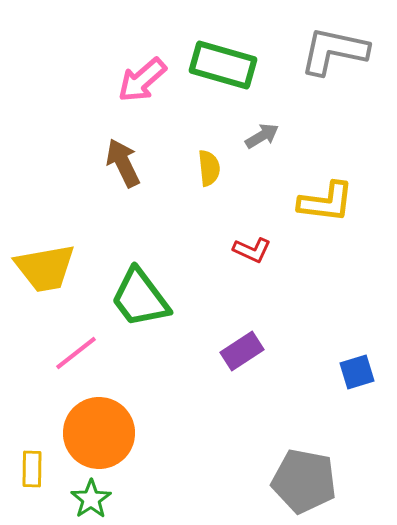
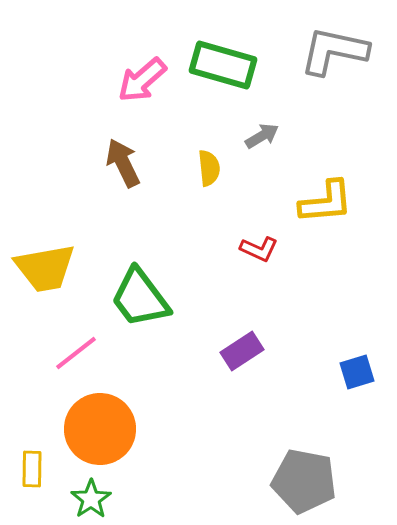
yellow L-shape: rotated 12 degrees counterclockwise
red L-shape: moved 7 px right, 1 px up
orange circle: moved 1 px right, 4 px up
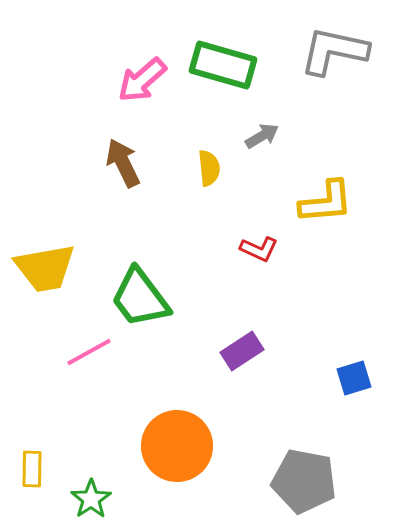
pink line: moved 13 px right, 1 px up; rotated 9 degrees clockwise
blue square: moved 3 px left, 6 px down
orange circle: moved 77 px right, 17 px down
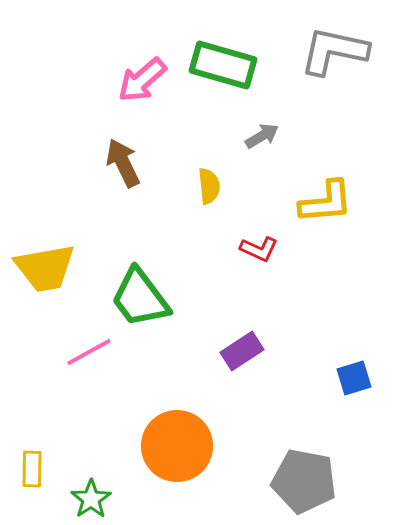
yellow semicircle: moved 18 px down
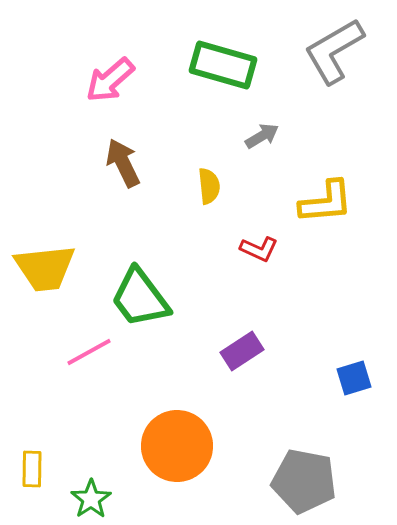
gray L-shape: rotated 42 degrees counterclockwise
pink arrow: moved 32 px left
yellow trapezoid: rotated 4 degrees clockwise
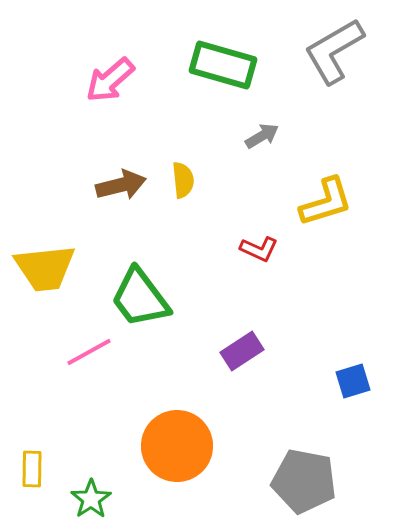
brown arrow: moved 2 px left, 22 px down; rotated 102 degrees clockwise
yellow semicircle: moved 26 px left, 6 px up
yellow L-shape: rotated 12 degrees counterclockwise
blue square: moved 1 px left, 3 px down
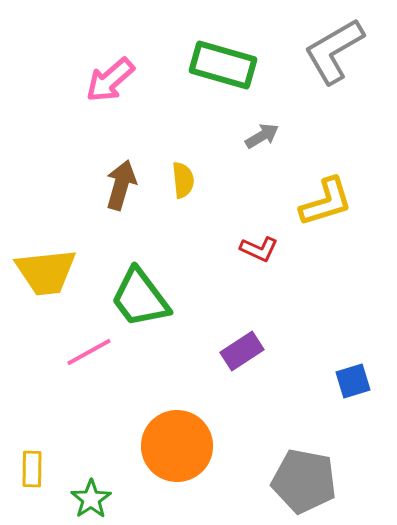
brown arrow: rotated 60 degrees counterclockwise
yellow trapezoid: moved 1 px right, 4 px down
